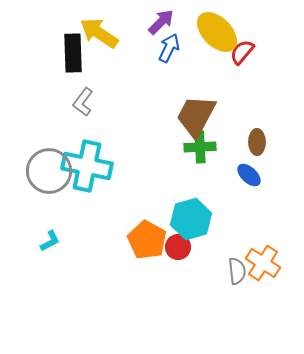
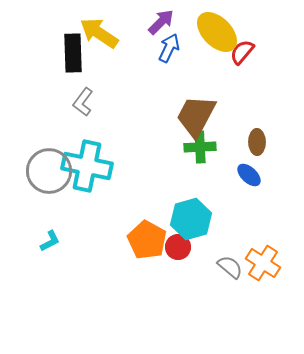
gray semicircle: moved 7 px left, 4 px up; rotated 44 degrees counterclockwise
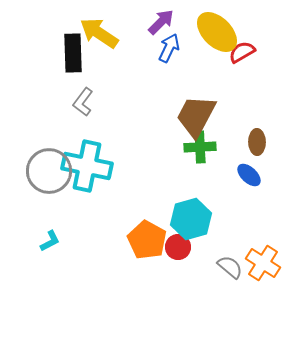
red semicircle: rotated 20 degrees clockwise
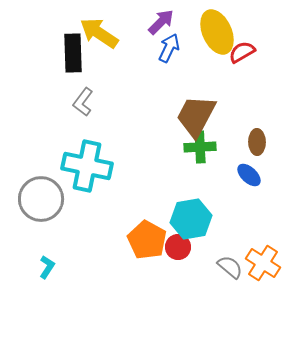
yellow ellipse: rotated 21 degrees clockwise
gray circle: moved 8 px left, 28 px down
cyan hexagon: rotated 6 degrees clockwise
cyan L-shape: moved 3 px left, 26 px down; rotated 30 degrees counterclockwise
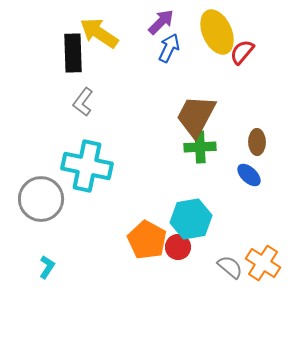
red semicircle: rotated 20 degrees counterclockwise
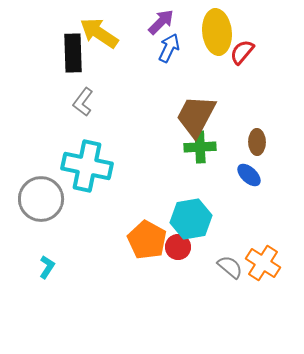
yellow ellipse: rotated 18 degrees clockwise
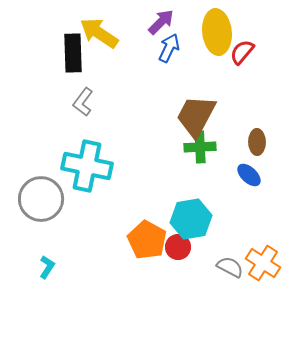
gray semicircle: rotated 12 degrees counterclockwise
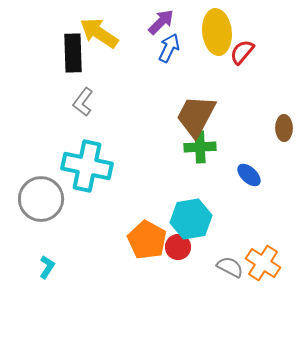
brown ellipse: moved 27 px right, 14 px up
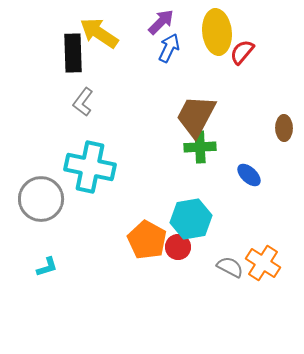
cyan cross: moved 3 px right, 1 px down
cyan L-shape: rotated 40 degrees clockwise
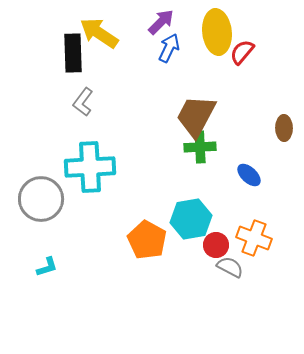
cyan cross: rotated 15 degrees counterclockwise
red circle: moved 38 px right, 2 px up
orange cross: moved 9 px left, 25 px up; rotated 12 degrees counterclockwise
